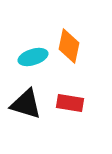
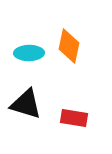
cyan ellipse: moved 4 px left, 4 px up; rotated 16 degrees clockwise
red rectangle: moved 4 px right, 15 px down
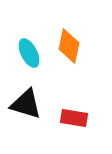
cyan ellipse: rotated 64 degrees clockwise
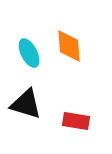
orange diamond: rotated 16 degrees counterclockwise
red rectangle: moved 2 px right, 3 px down
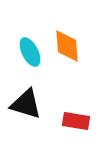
orange diamond: moved 2 px left
cyan ellipse: moved 1 px right, 1 px up
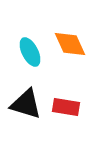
orange diamond: moved 3 px right, 2 px up; rotated 20 degrees counterclockwise
red rectangle: moved 10 px left, 14 px up
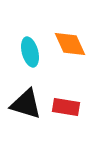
cyan ellipse: rotated 12 degrees clockwise
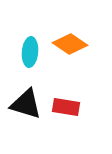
orange diamond: rotated 32 degrees counterclockwise
cyan ellipse: rotated 20 degrees clockwise
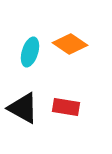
cyan ellipse: rotated 12 degrees clockwise
black triangle: moved 3 px left, 4 px down; rotated 12 degrees clockwise
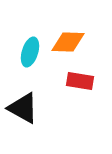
orange diamond: moved 2 px left, 2 px up; rotated 32 degrees counterclockwise
red rectangle: moved 14 px right, 26 px up
